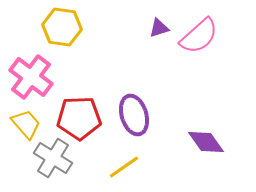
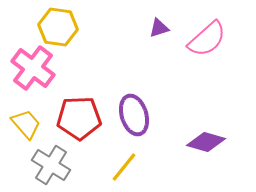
yellow hexagon: moved 4 px left
pink semicircle: moved 8 px right, 3 px down
pink cross: moved 2 px right, 9 px up
purple diamond: rotated 39 degrees counterclockwise
gray cross: moved 2 px left, 7 px down
yellow line: rotated 16 degrees counterclockwise
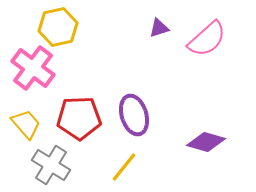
yellow hexagon: rotated 21 degrees counterclockwise
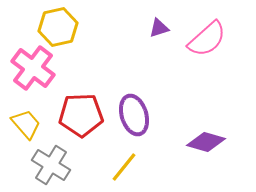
red pentagon: moved 2 px right, 3 px up
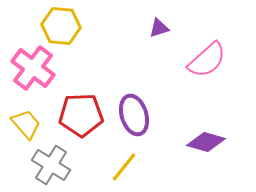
yellow hexagon: moved 3 px right, 1 px up; rotated 18 degrees clockwise
pink semicircle: moved 21 px down
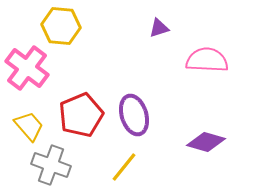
pink semicircle: rotated 135 degrees counterclockwise
pink cross: moved 6 px left
red pentagon: rotated 21 degrees counterclockwise
yellow trapezoid: moved 3 px right, 2 px down
gray cross: rotated 12 degrees counterclockwise
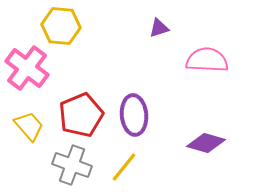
purple ellipse: rotated 12 degrees clockwise
purple diamond: moved 1 px down
gray cross: moved 21 px right
